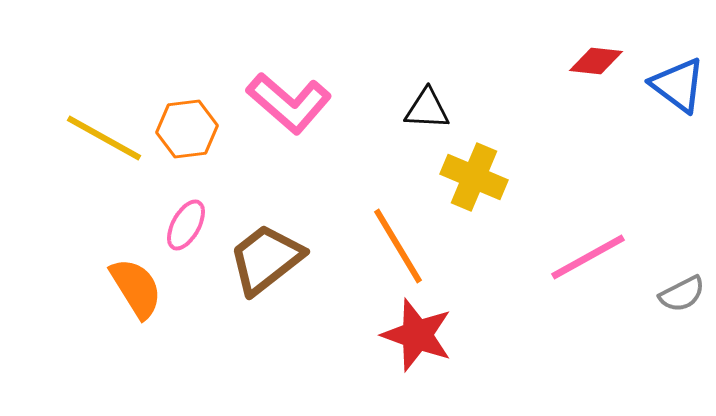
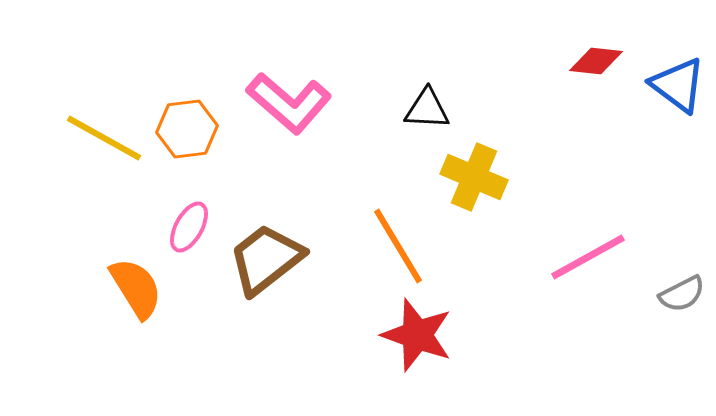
pink ellipse: moved 3 px right, 2 px down
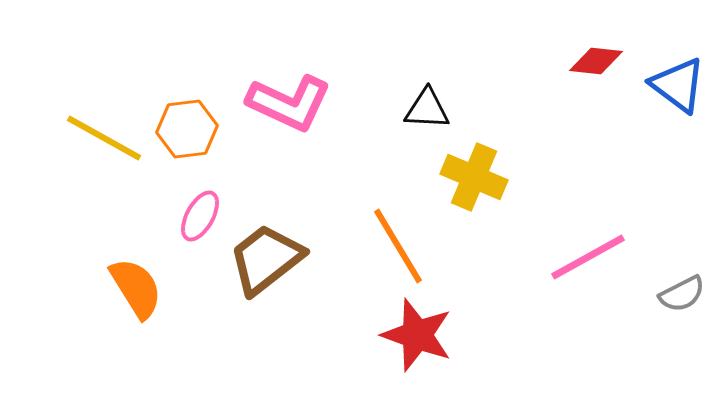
pink L-shape: rotated 16 degrees counterclockwise
pink ellipse: moved 11 px right, 11 px up
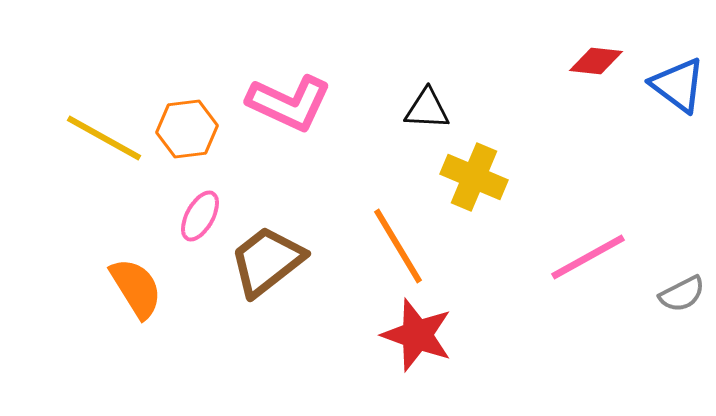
brown trapezoid: moved 1 px right, 2 px down
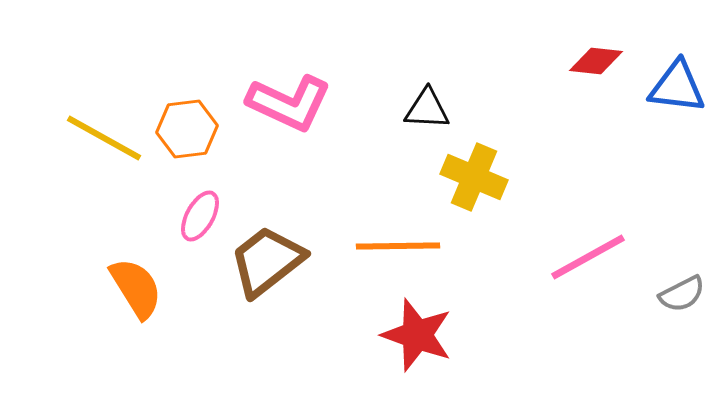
blue triangle: moved 1 px left, 2 px down; rotated 30 degrees counterclockwise
orange line: rotated 60 degrees counterclockwise
